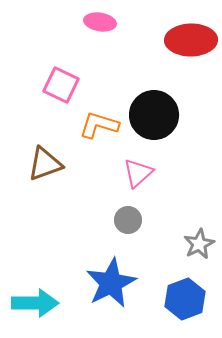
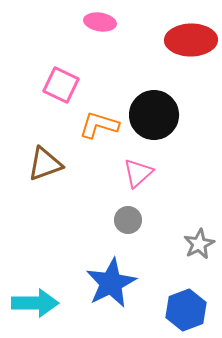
blue hexagon: moved 1 px right, 11 px down
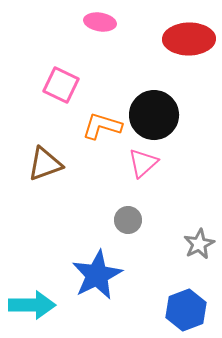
red ellipse: moved 2 px left, 1 px up
orange L-shape: moved 3 px right, 1 px down
pink triangle: moved 5 px right, 10 px up
blue star: moved 14 px left, 8 px up
cyan arrow: moved 3 px left, 2 px down
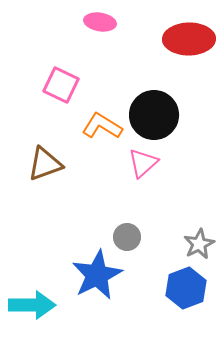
orange L-shape: rotated 15 degrees clockwise
gray circle: moved 1 px left, 17 px down
blue hexagon: moved 22 px up
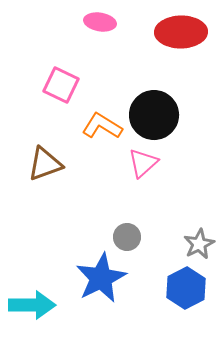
red ellipse: moved 8 px left, 7 px up
blue star: moved 4 px right, 3 px down
blue hexagon: rotated 6 degrees counterclockwise
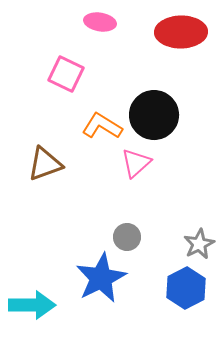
pink square: moved 5 px right, 11 px up
pink triangle: moved 7 px left
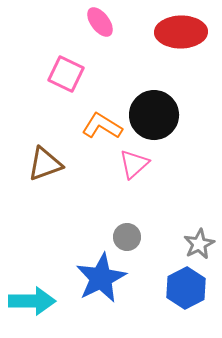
pink ellipse: rotated 44 degrees clockwise
pink triangle: moved 2 px left, 1 px down
cyan arrow: moved 4 px up
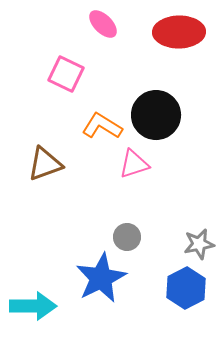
pink ellipse: moved 3 px right, 2 px down; rotated 8 degrees counterclockwise
red ellipse: moved 2 px left
black circle: moved 2 px right
pink triangle: rotated 24 degrees clockwise
gray star: rotated 16 degrees clockwise
cyan arrow: moved 1 px right, 5 px down
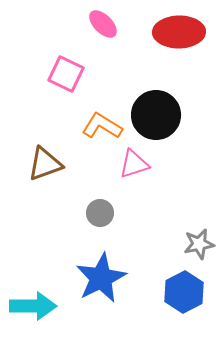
gray circle: moved 27 px left, 24 px up
blue hexagon: moved 2 px left, 4 px down
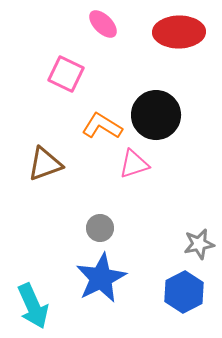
gray circle: moved 15 px down
cyan arrow: rotated 66 degrees clockwise
